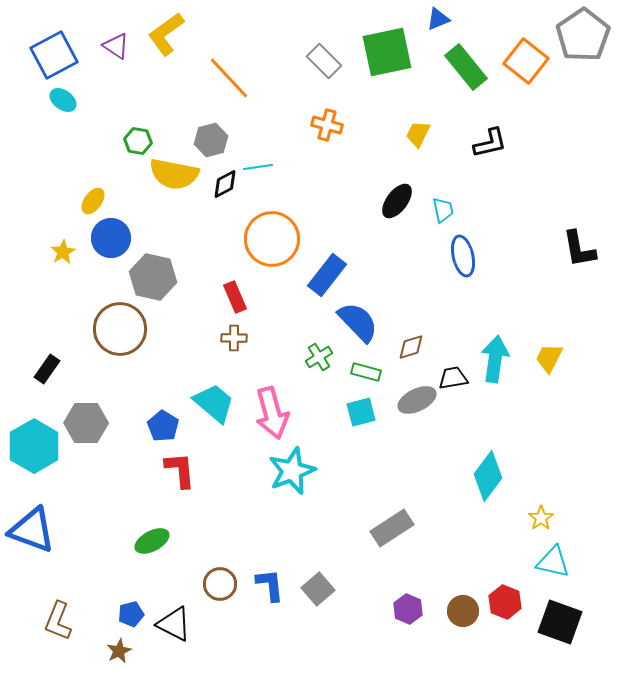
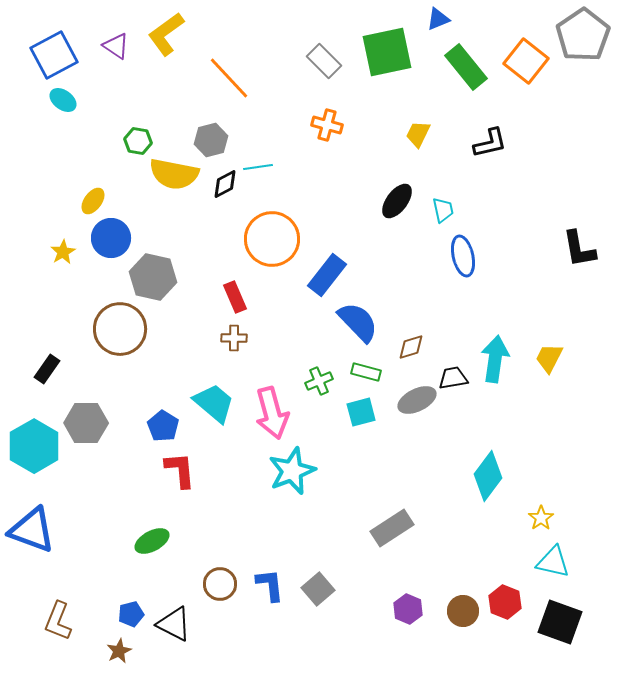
green cross at (319, 357): moved 24 px down; rotated 8 degrees clockwise
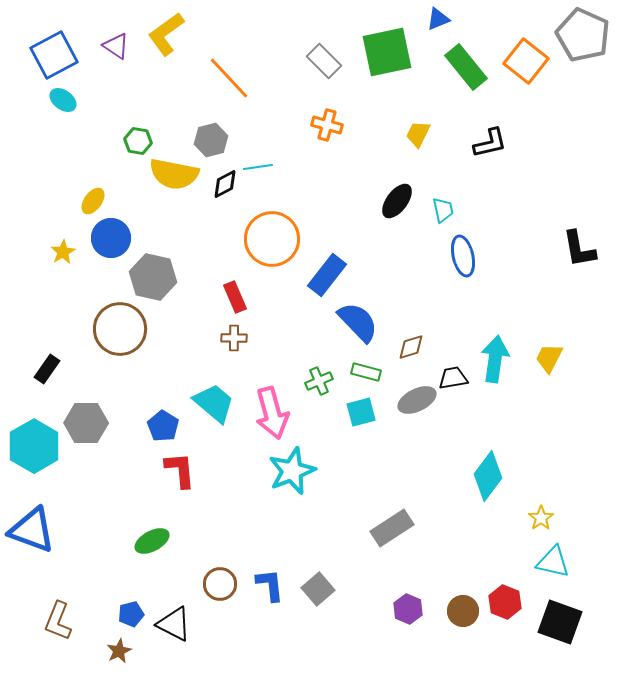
gray pentagon at (583, 35): rotated 14 degrees counterclockwise
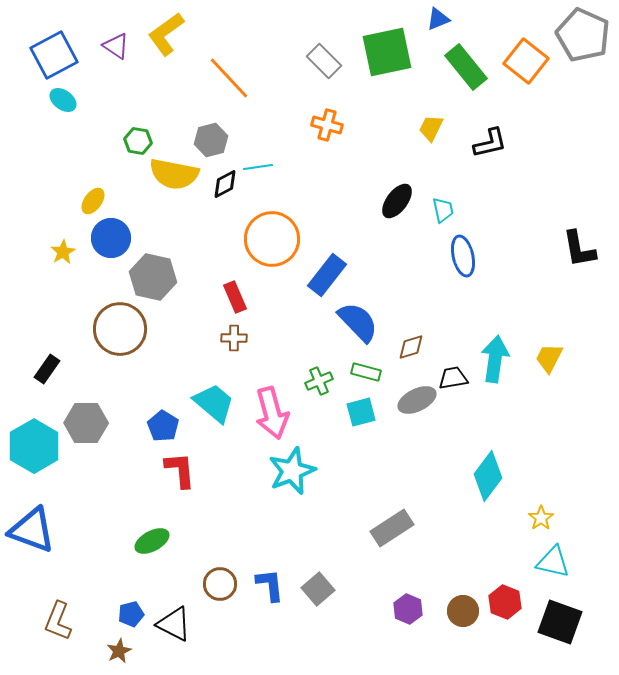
yellow trapezoid at (418, 134): moved 13 px right, 6 px up
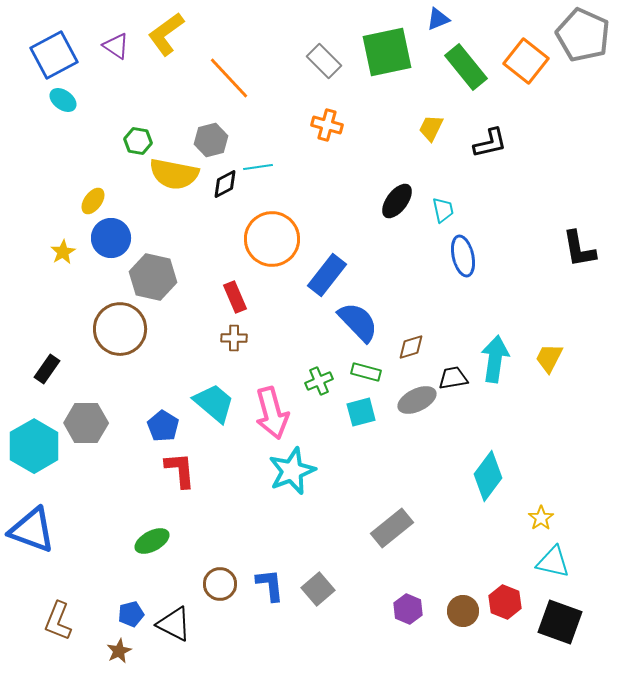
gray rectangle at (392, 528): rotated 6 degrees counterclockwise
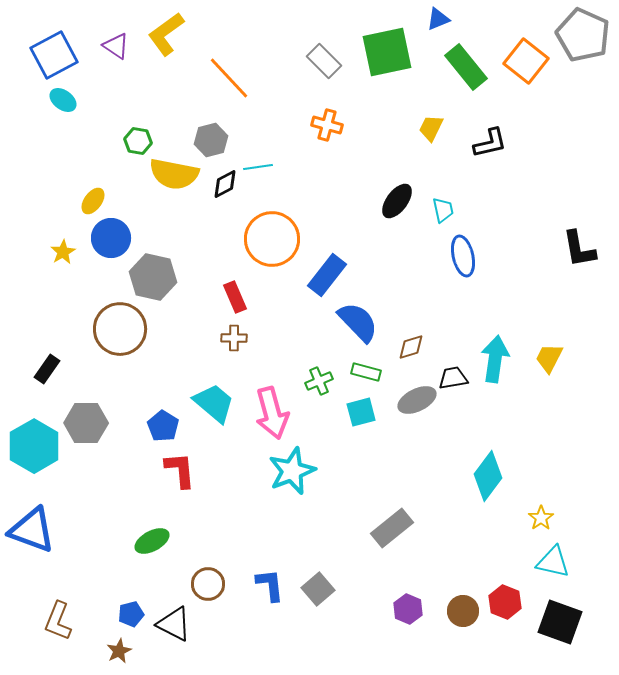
brown circle at (220, 584): moved 12 px left
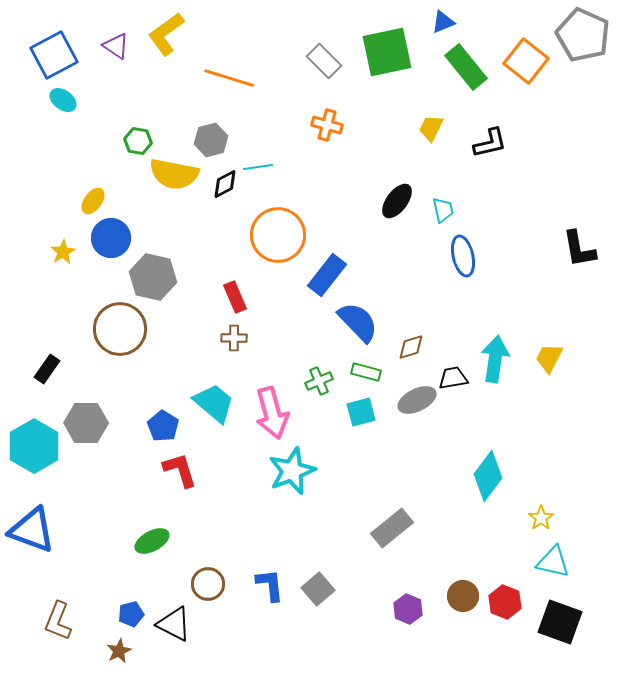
blue triangle at (438, 19): moved 5 px right, 3 px down
orange line at (229, 78): rotated 30 degrees counterclockwise
orange circle at (272, 239): moved 6 px right, 4 px up
red L-shape at (180, 470): rotated 12 degrees counterclockwise
brown circle at (463, 611): moved 15 px up
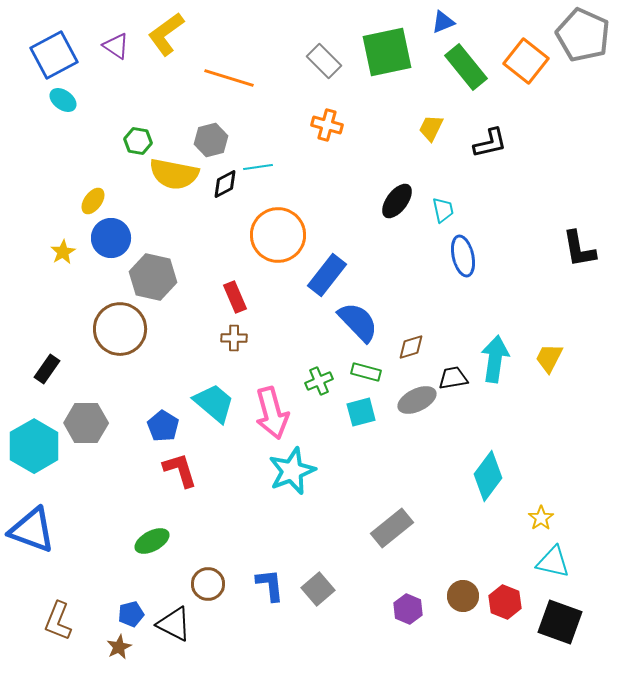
brown star at (119, 651): moved 4 px up
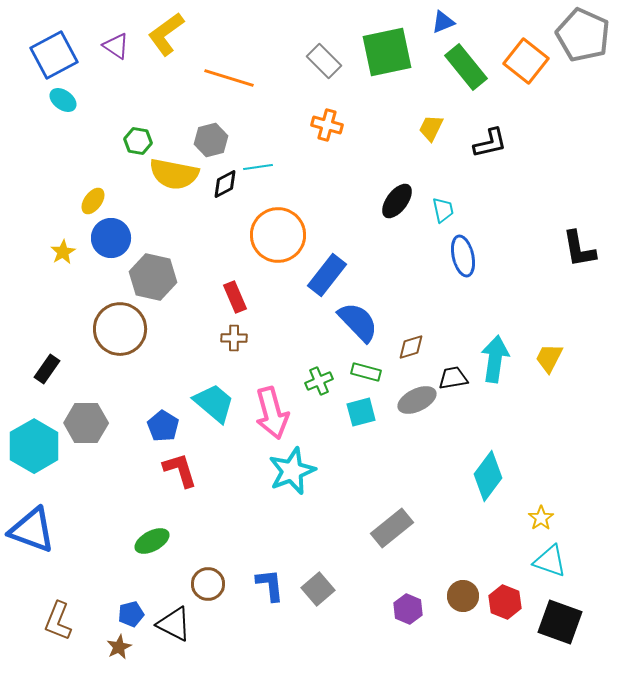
cyan triangle at (553, 562): moved 3 px left, 1 px up; rotated 6 degrees clockwise
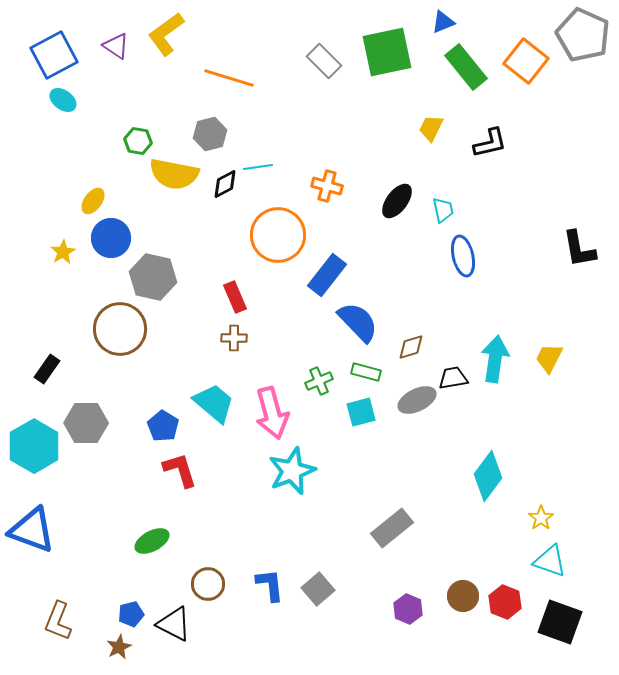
orange cross at (327, 125): moved 61 px down
gray hexagon at (211, 140): moved 1 px left, 6 px up
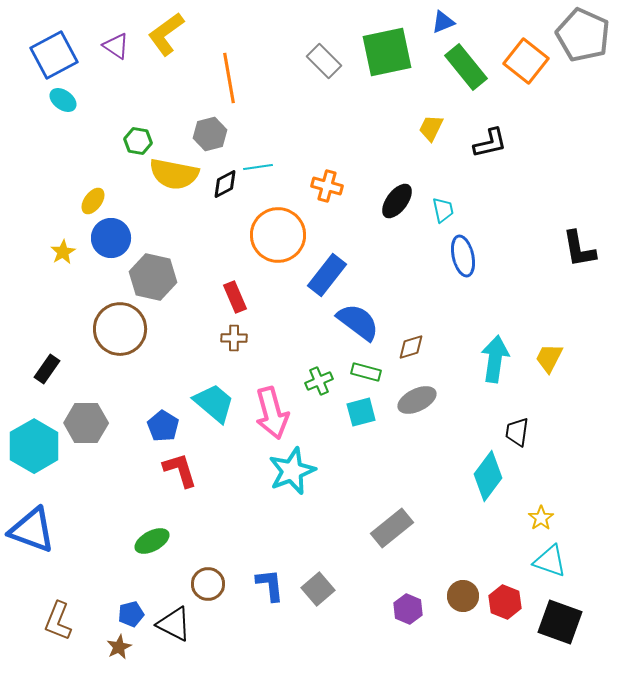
orange line at (229, 78): rotated 63 degrees clockwise
blue semicircle at (358, 322): rotated 9 degrees counterclockwise
black trapezoid at (453, 378): moved 64 px right, 54 px down; rotated 72 degrees counterclockwise
